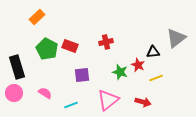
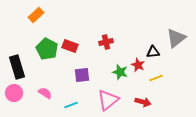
orange rectangle: moved 1 px left, 2 px up
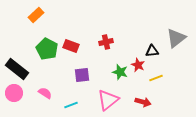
red rectangle: moved 1 px right
black triangle: moved 1 px left, 1 px up
black rectangle: moved 2 px down; rotated 35 degrees counterclockwise
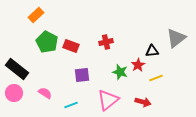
green pentagon: moved 7 px up
red star: rotated 16 degrees clockwise
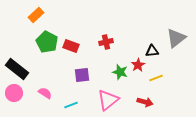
red arrow: moved 2 px right
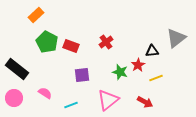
red cross: rotated 24 degrees counterclockwise
pink circle: moved 5 px down
red arrow: rotated 14 degrees clockwise
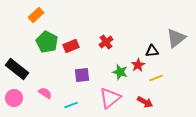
red rectangle: rotated 42 degrees counterclockwise
pink triangle: moved 2 px right, 2 px up
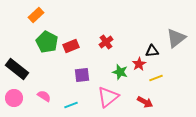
red star: moved 1 px right, 1 px up
pink semicircle: moved 1 px left, 3 px down
pink triangle: moved 2 px left, 1 px up
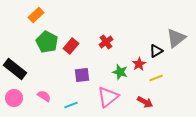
red rectangle: rotated 28 degrees counterclockwise
black triangle: moved 4 px right; rotated 24 degrees counterclockwise
black rectangle: moved 2 px left
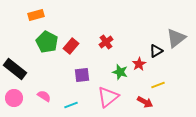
orange rectangle: rotated 28 degrees clockwise
yellow line: moved 2 px right, 7 px down
